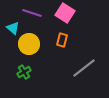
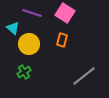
gray line: moved 8 px down
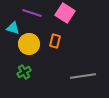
cyan triangle: rotated 24 degrees counterclockwise
orange rectangle: moved 7 px left, 1 px down
gray line: moved 1 px left; rotated 30 degrees clockwise
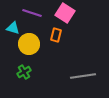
orange rectangle: moved 1 px right, 6 px up
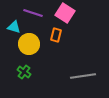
purple line: moved 1 px right
cyan triangle: moved 1 px right, 1 px up
green cross: rotated 24 degrees counterclockwise
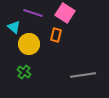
cyan triangle: rotated 24 degrees clockwise
gray line: moved 1 px up
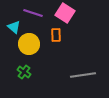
orange rectangle: rotated 16 degrees counterclockwise
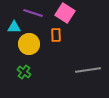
cyan triangle: rotated 40 degrees counterclockwise
gray line: moved 5 px right, 5 px up
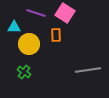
purple line: moved 3 px right
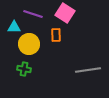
purple line: moved 3 px left, 1 px down
green cross: moved 3 px up; rotated 24 degrees counterclockwise
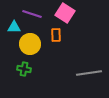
purple line: moved 1 px left
yellow circle: moved 1 px right
gray line: moved 1 px right, 3 px down
